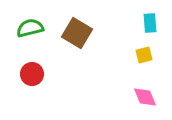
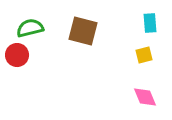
brown square: moved 6 px right, 2 px up; rotated 16 degrees counterclockwise
red circle: moved 15 px left, 19 px up
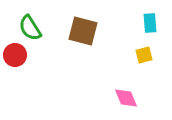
green semicircle: rotated 108 degrees counterclockwise
red circle: moved 2 px left
pink diamond: moved 19 px left, 1 px down
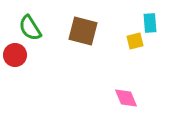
yellow square: moved 9 px left, 14 px up
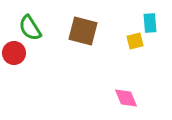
red circle: moved 1 px left, 2 px up
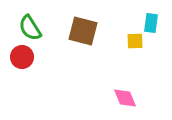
cyan rectangle: moved 1 px right; rotated 12 degrees clockwise
yellow square: rotated 12 degrees clockwise
red circle: moved 8 px right, 4 px down
pink diamond: moved 1 px left
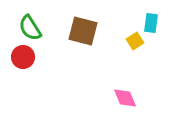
yellow square: rotated 30 degrees counterclockwise
red circle: moved 1 px right
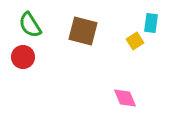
green semicircle: moved 3 px up
